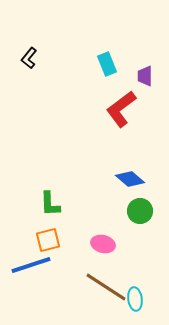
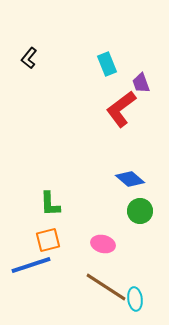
purple trapezoid: moved 4 px left, 7 px down; rotated 20 degrees counterclockwise
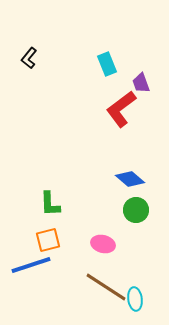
green circle: moved 4 px left, 1 px up
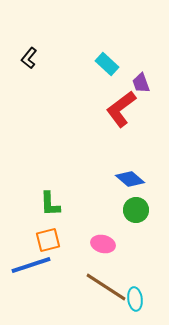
cyan rectangle: rotated 25 degrees counterclockwise
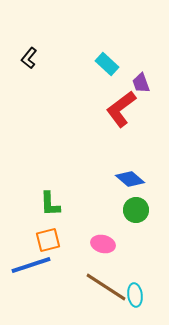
cyan ellipse: moved 4 px up
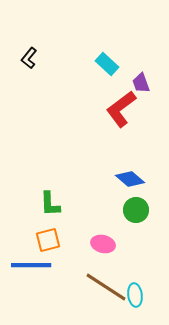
blue line: rotated 18 degrees clockwise
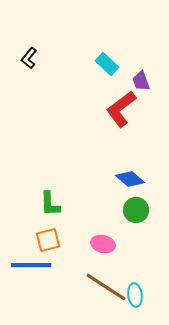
purple trapezoid: moved 2 px up
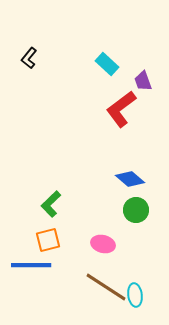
purple trapezoid: moved 2 px right
green L-shape: moved 1 px right; rotated 48 degrees clockwise
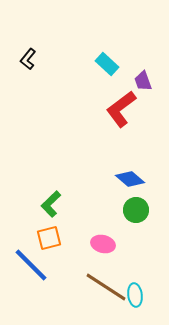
black L-shape: moved 1 px left, 1 px down
orange square: moved 1 px right, 2 px up
blue line: rotated 45 degrees clockwise
